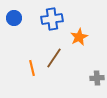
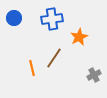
gray cross: moved 3 px left, 3 px up; rotated 24 degrees counterclockwise
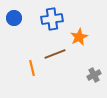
brown line: moved 1 px right, 4 px up; rotated 35 degrees clockwise
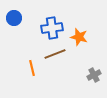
blue cross: moved 9 px down
orange star: rotated 30 degrees counterclockwise
